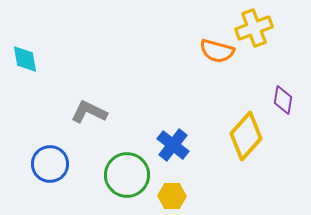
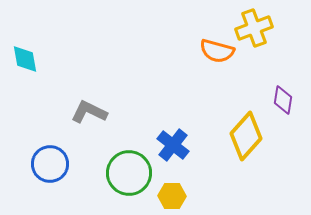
green circle: moved 2 px right, 2 px up
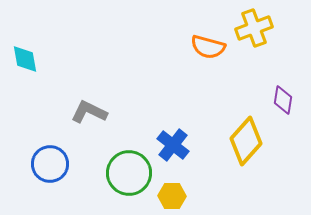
orange semicircle: moved 9 px left, 4 px up
yellow diamond: moved 5 px down
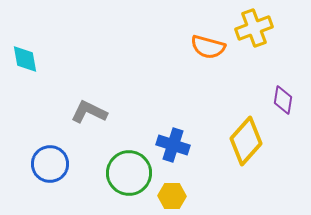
blue cross: rotated 20 degrees counterclockwise
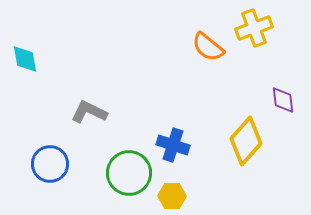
orange semicircle: rotated 24 degrees clockwise
purple diamond: rotated 16 degrees counterclockwise
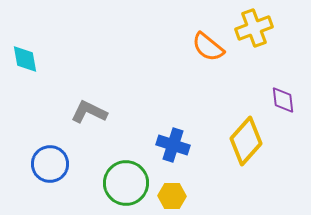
green circle: moved 3 px left, 10 px down
